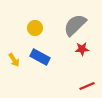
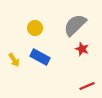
red star: rotated 24 degrees clockwise
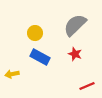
yellow circle: moved 5 px down
red star: moved 7 px left, 5 px down
yellow arrow: moved 2 px left, 14 px down; rotated 112 degrees clockwise
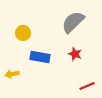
gray semicircle: moved 2 px left, 3 px up
yellow circle: moved 12 px left
blue rectangle: rotated 18 degrees counterclockwise
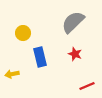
blue rectangle: rotated 66 degrees clockwise
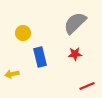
gray semicircle: moved 2 px right, 1 px down
red star: rotated 24 degrees counterclockwise
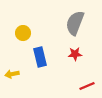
gray semicircle: rotated 25 degrees counterclockwise
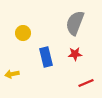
blue rectangle: moved 6 px right
red line: moved 1 px left, 3 px up
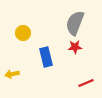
red star: moved 7 px up
